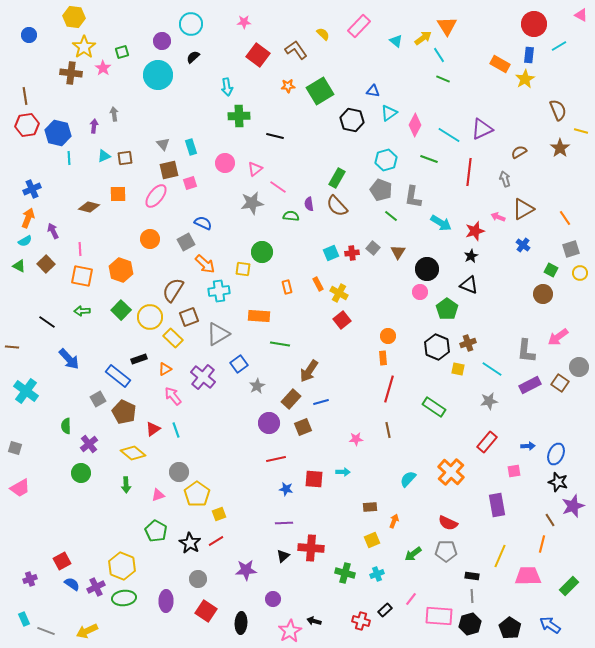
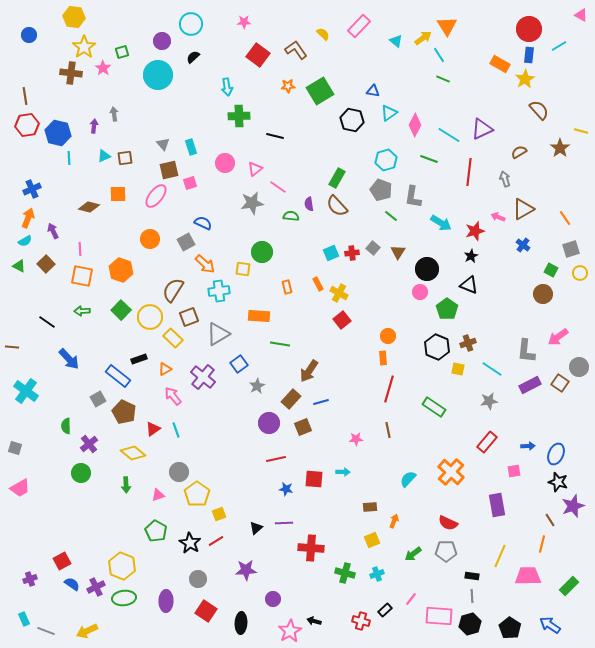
red circle at (534, 24): moved 5 px left, 5 px down
brown semicircle at (558, 110): moved 19 px left; rotated 20 degrees counterclockwise
black triangle at (283, 556): moved 27 px left, 28 px up
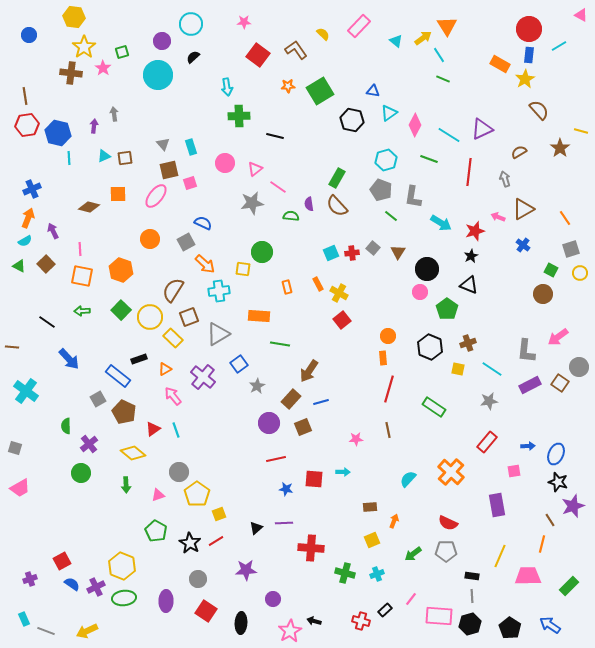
black hexagon at (437, 347): moved 7 px left
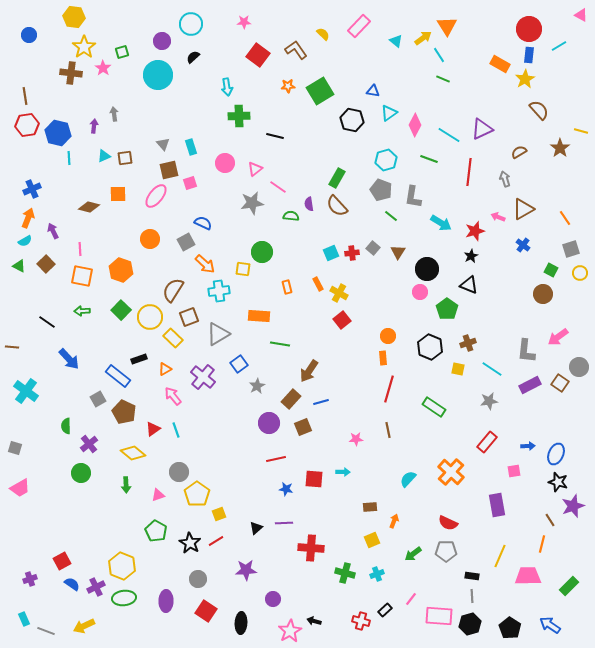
yellow arrow at (87, 631): moved 3 px left, 5 px up
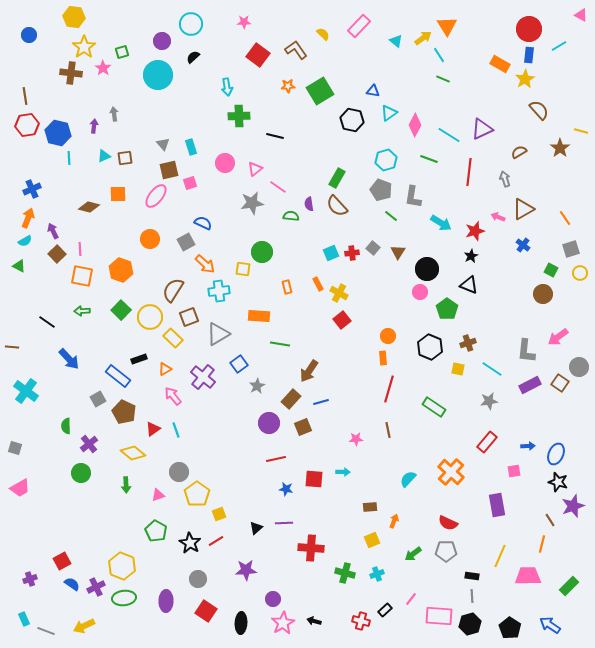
brown square at (46, 264): moved 11 px right, 10 px up
pink star at (290, 631): moved 7 px left, 8 px up
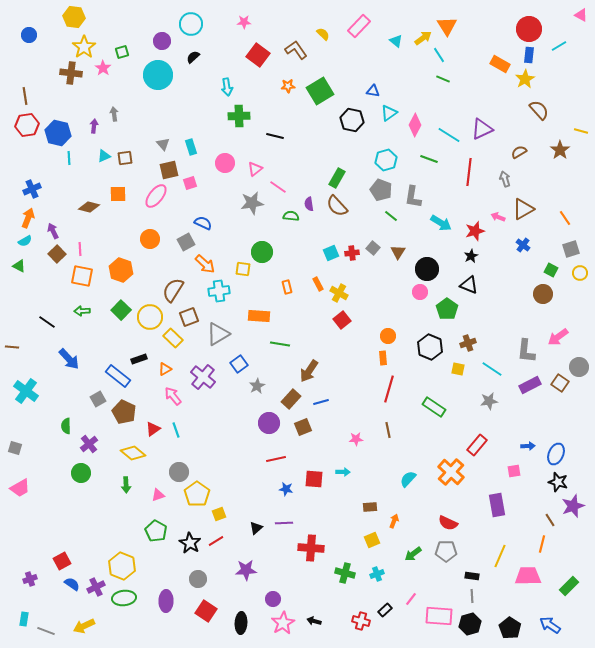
brown star at (560, 148): moved 2 px down
red rectangle at (487, 442): moved 10 px left, 3 px down
cyan rectangle at (24, 619): rotated 32 degrees clockwise
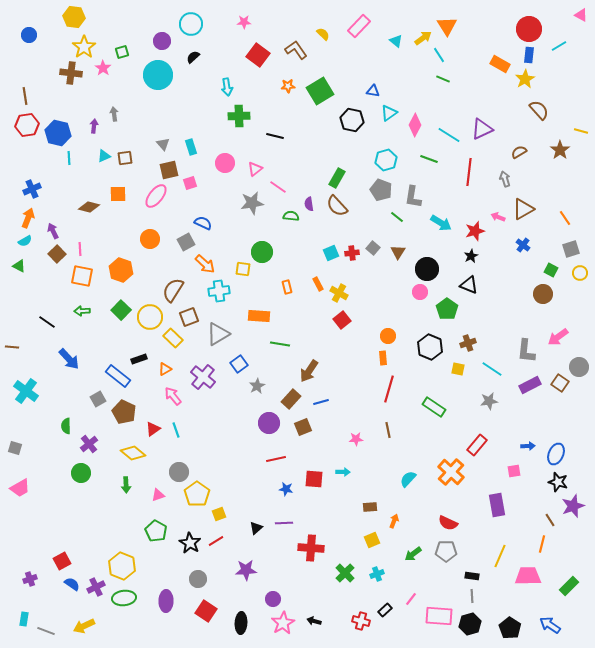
green line at (391, 216): moved 6 px right, 1 px down
green cross at (345, 573): rotated 30 degrees clockwise
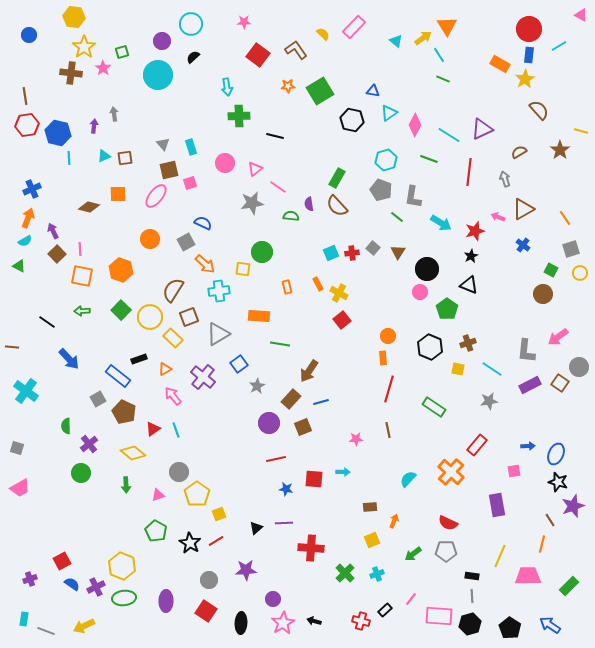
pink rectangle at (359, 26): moved 5 px left, 1 px down
gray square at (15, 448): moved 2 px right
gray circle at (198, 579): moved 11 px right, 1 px down
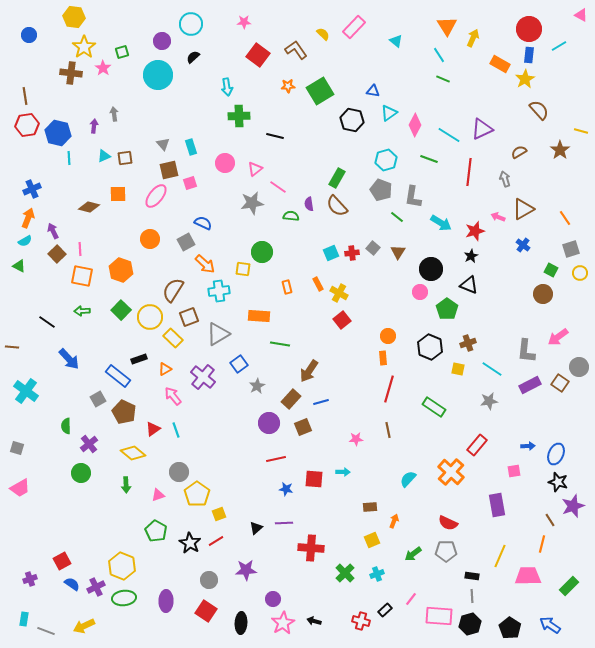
yellow arrow at (423, 38): moved 50 px right; rotated 30 degrees counterclockwise
black circle at (427, 269): moved 4 px right
